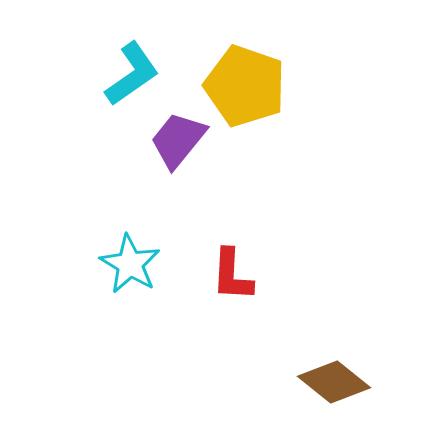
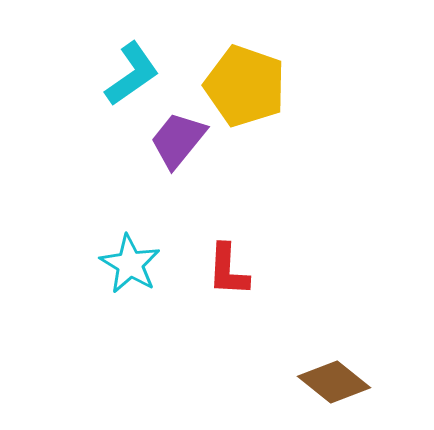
red L-shape: moved 4 px left, 5 px up
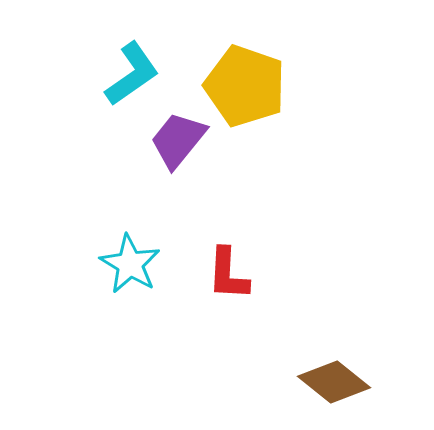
red L-shape: moved 4 px down
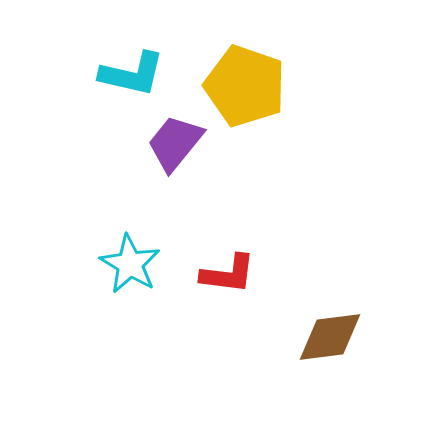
cyan L-shape: rotated 48 degrees clockwise
purple trapezoid: moved 3 px left, 3 px down
red L-shape: rotated 86 degrees counterclockwise
brown diamond: moved 4 px left, 45 px up; rotated 46 degrees counterclockwise
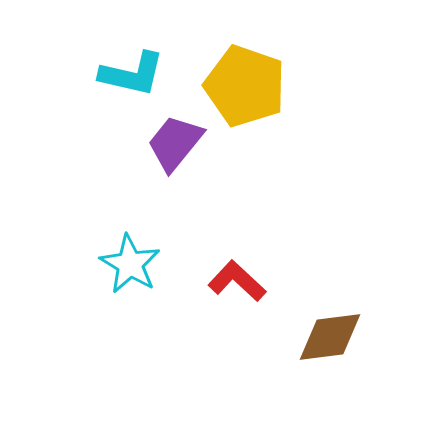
red L-shape: moved 9 px right, 7 px down; rotated 144 degrees counterclockwise
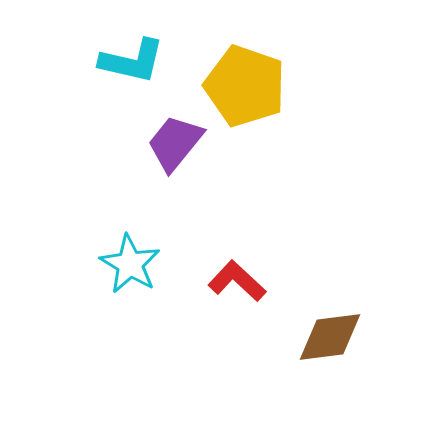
cyan L-shape: moved 13 px up
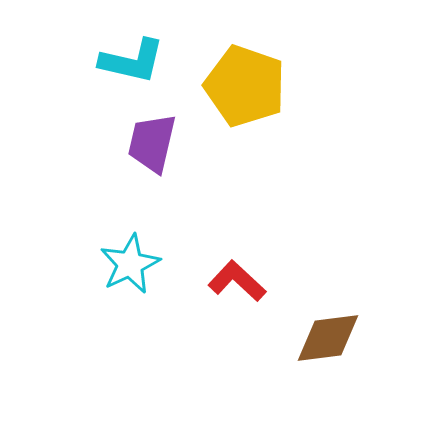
purple trapezoid: moved 23 px left; rotated 26 degrees counterclockwise
cyan star: rotated 16 degrees clockwise
brown diamond: moved 2 px left, 1 px down
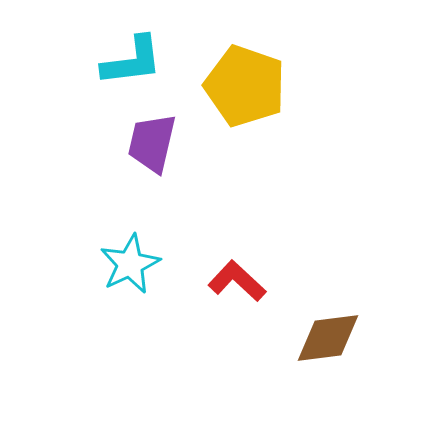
cyan L-shape: rotated 20 degrees counterclockwise
